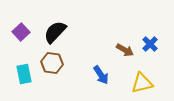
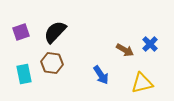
purple square: rotated 24 degrees clockwise
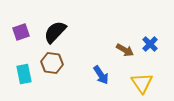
yellow triangle: rotated 50 degrees counterclockwise
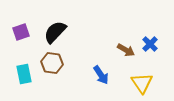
brown arrow: moved 1 px right
